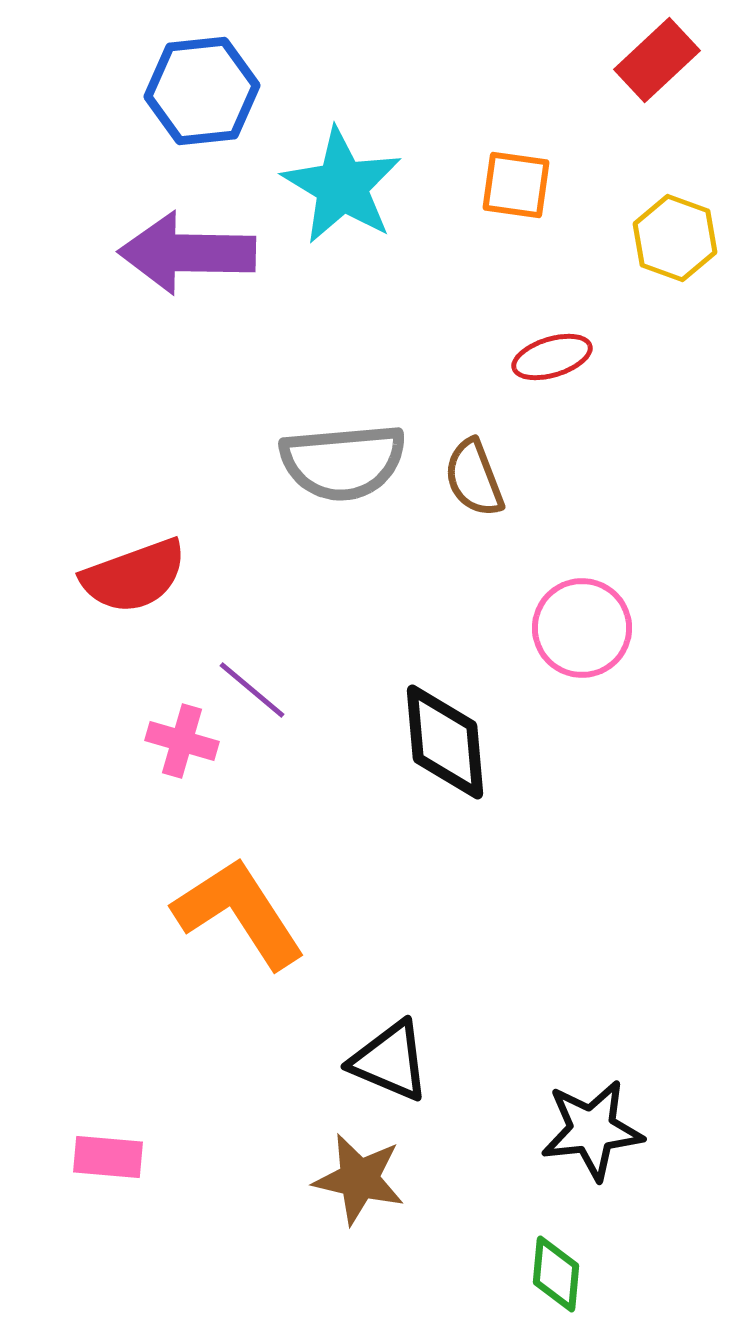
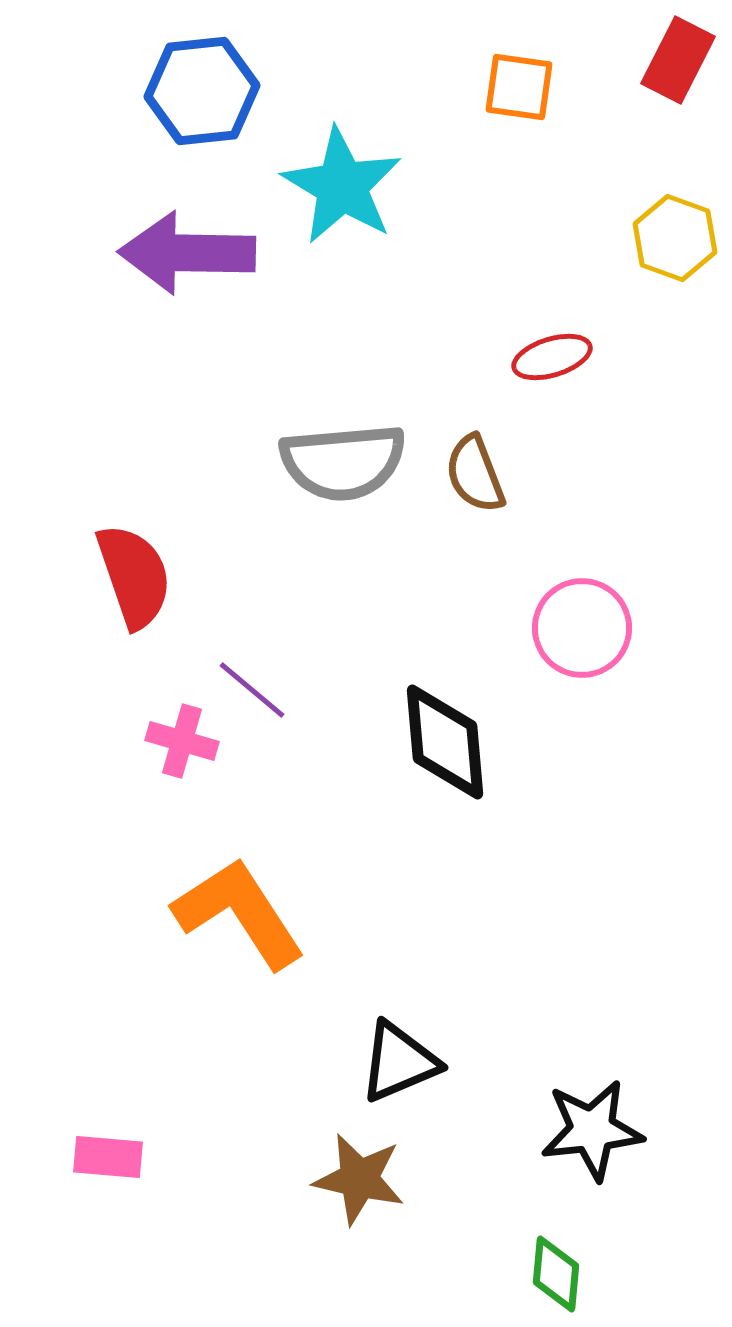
red rectangle: moved 21 px right; rotated 20 degrees counterclockwise
orange square: moved 3 px right, 98 px up
brown semicircle: moved 1 px right, 4 px up
red semicircle: rotated 89 degrees counterclockwise
black triangle: moved 9 px right, 1 px down; rotated 46 degrees counterclockwise
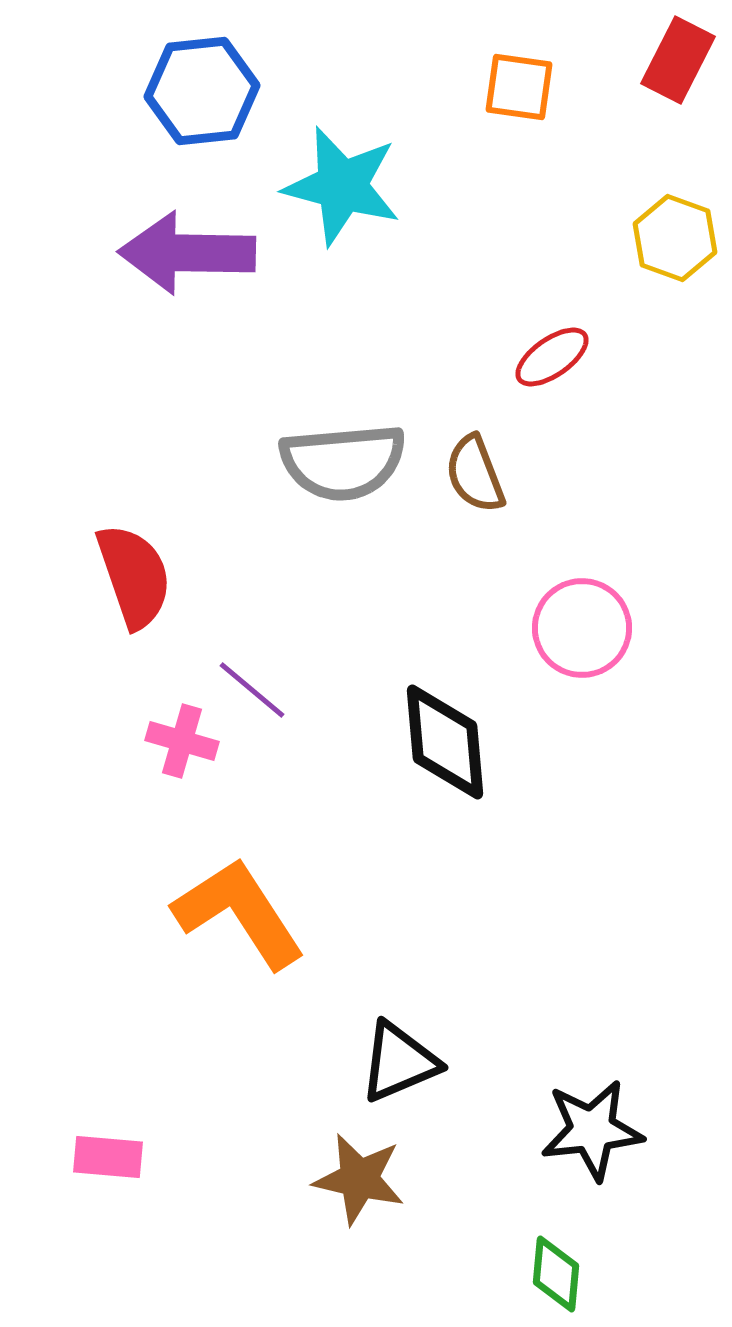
cyan star: rotated 16 degrees counterclockwise
red ellipse: rotated 18 degrees counterclockwise
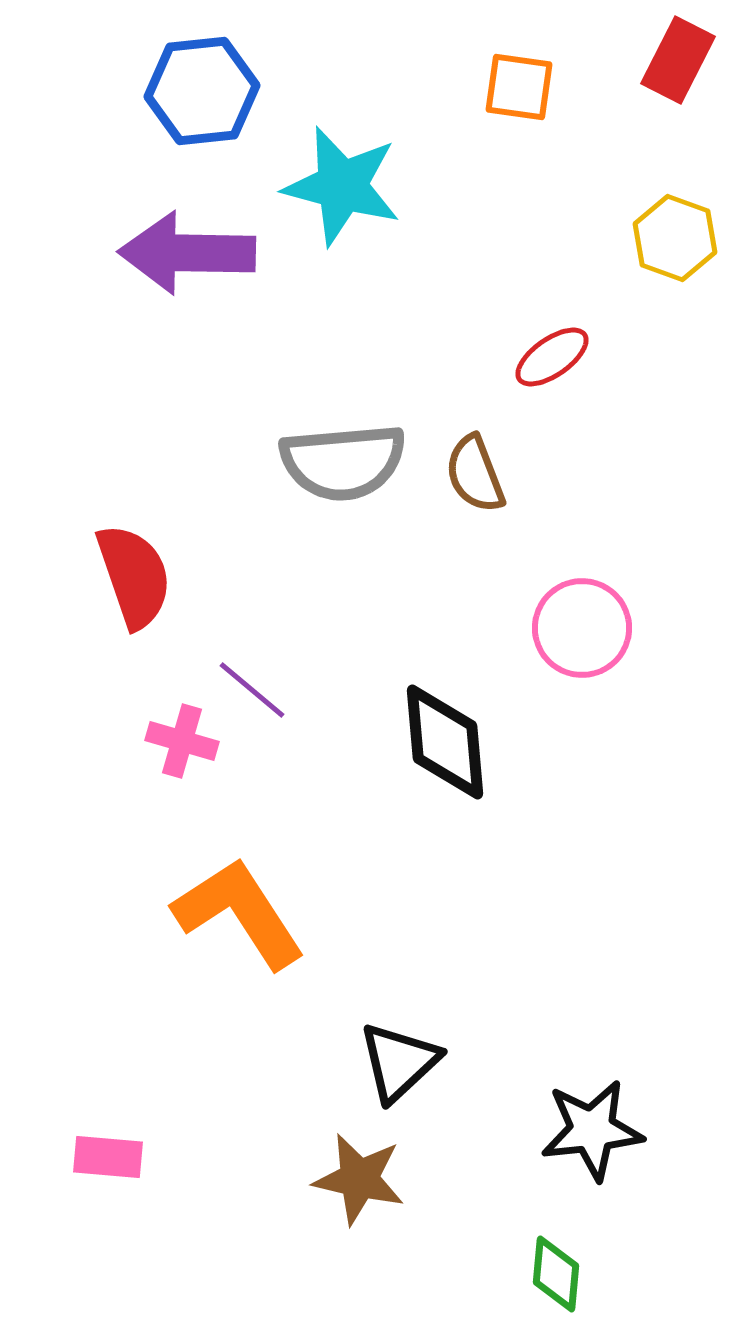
black triangle: rotated 20 degrees counterclockwise
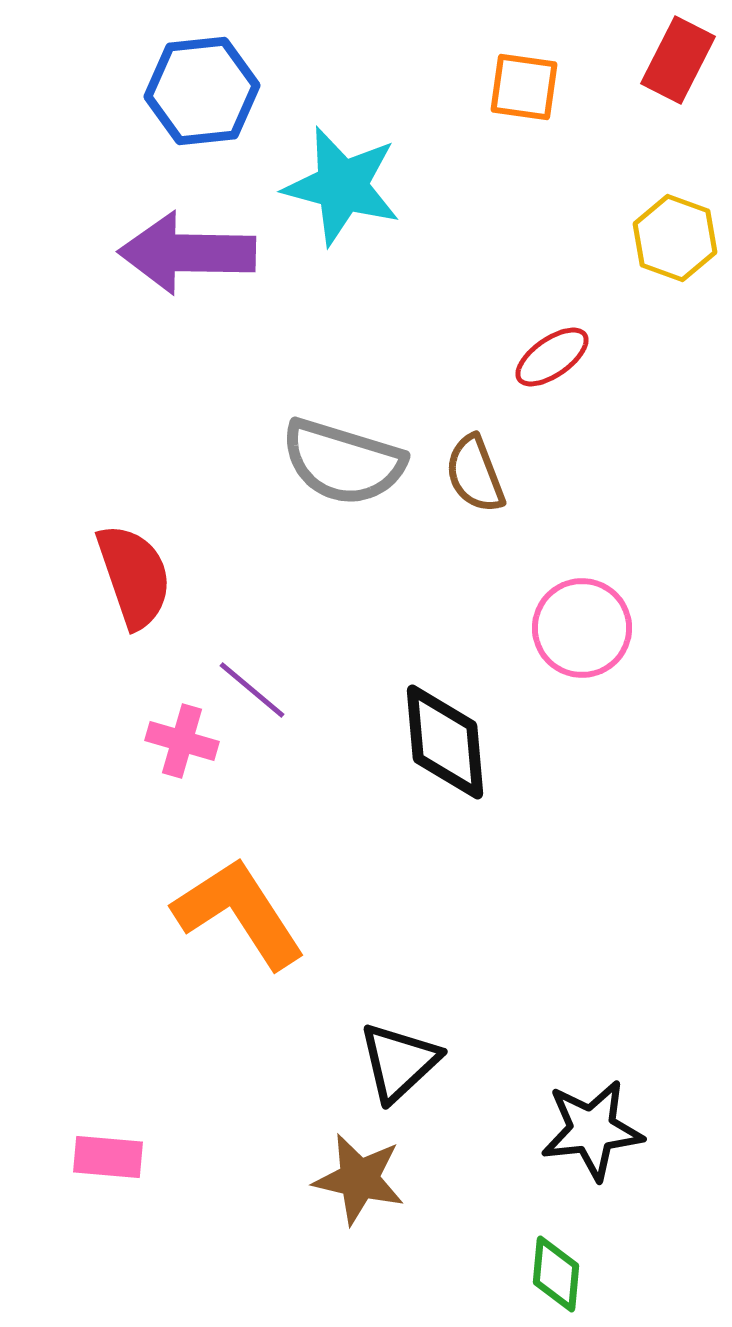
orange square: moved 5 px right
gray semicircle: rotated 22 degrees clockwise
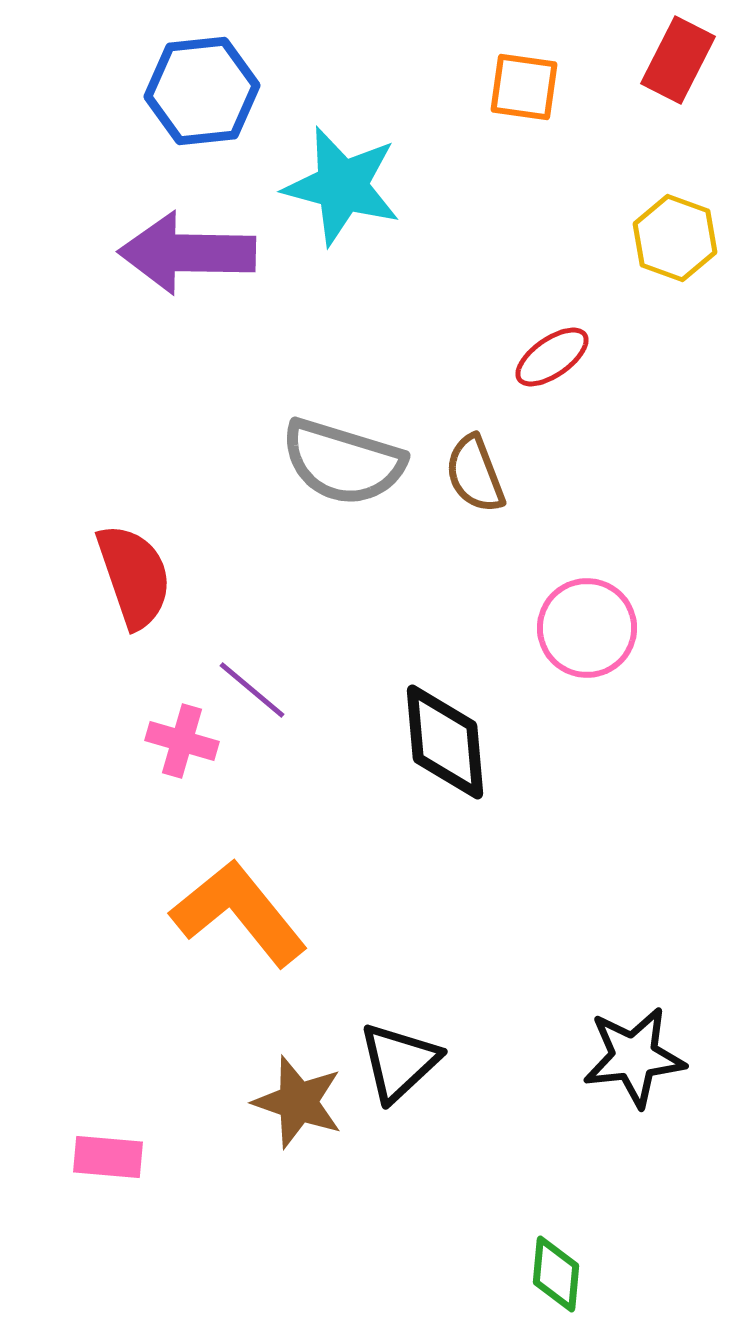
pink circle: moved 5 px right
orange L-shape: rotated 6 degrees counterclockwise
black star: moved 42 px right, 73 px up
brown star: moved 61 px left, 77 px up; rotated 6 degrees clockwise
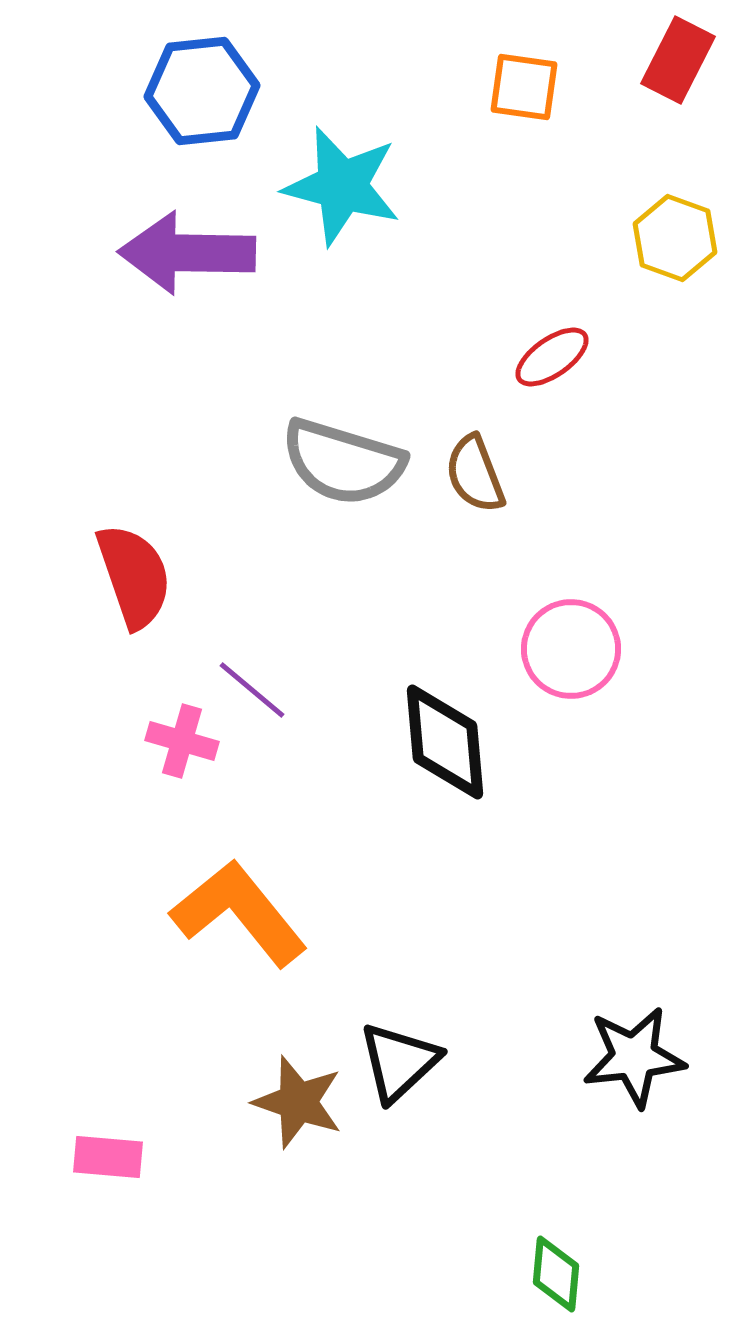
pink circle: moved 16 px left, 21 px down
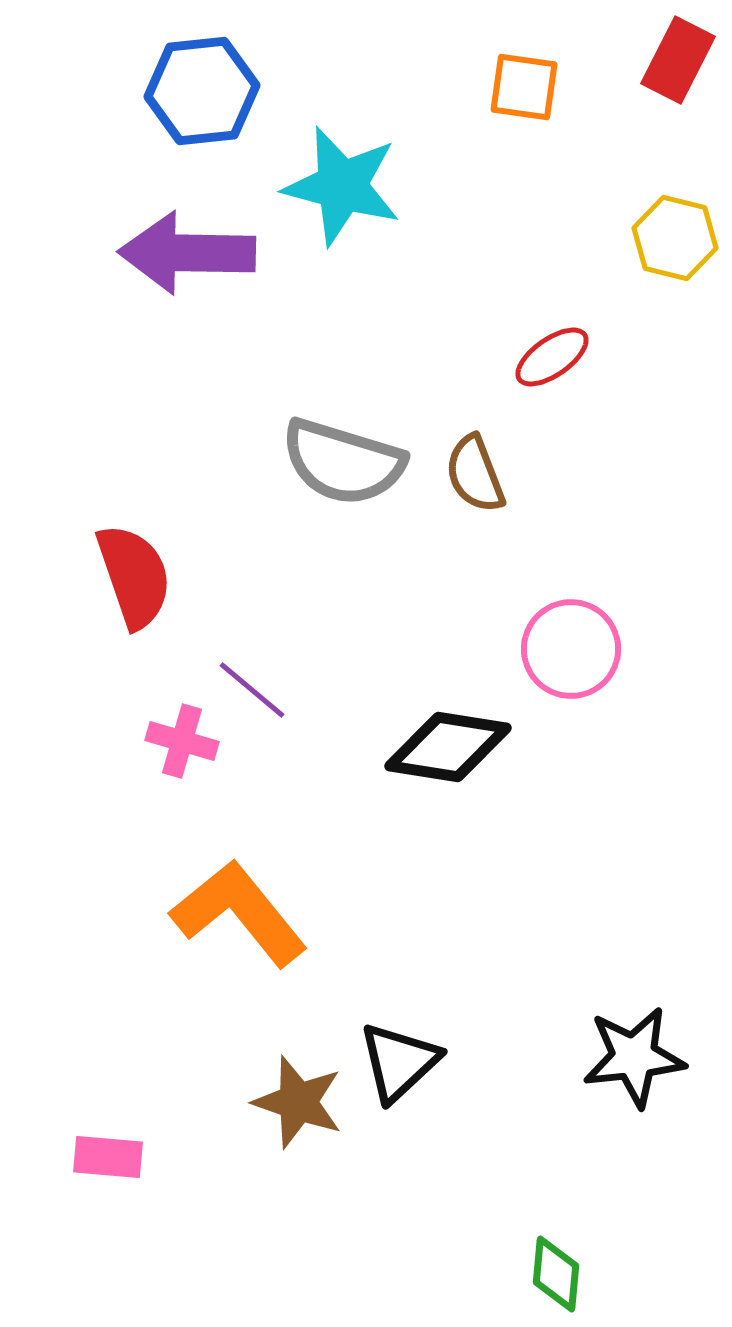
yellow hexagon: rotated 6 degrees counterclockwise
black diamond: moved 3 px right, 5 px down; rotated 76 degrees counterclockwise
